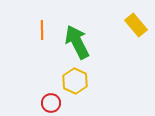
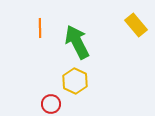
orange line: moved 2 px left, 2 px up
red circle: moved 1 px down
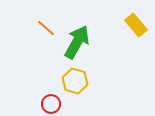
orange line: moved 6 px right; rotated 48 degrees counterclockwise
green arrow: rotated 56 degrees clockwise
yellow hexagon: rotated 10 degrees counterclockwise
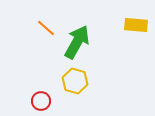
yellow rectangle: rotated 45 degrees counterclockwise
red circle: moved 10 px left, 3 px up
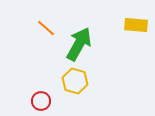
green arrow: moved 2 px right, 2 px down
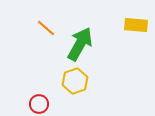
green arrow: moved 1 px right
yellow hexagon: rotated 25 degrees clockwise
red circle: moved 2 px left, 3 px down
